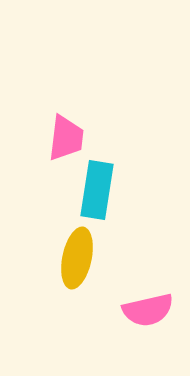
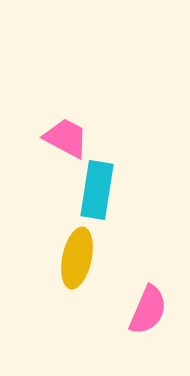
pink trapezoid: rotated 69 degrees counterclockwise
pink semicircle: rotated 54 degrees counterclockwise
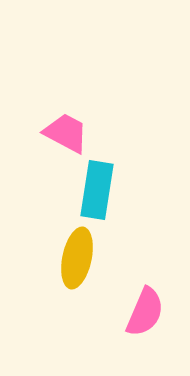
pink trapezoid: moved 5 px up
pink semicircle: moved 3 px left, 2 px down
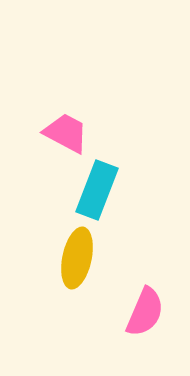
cyan rectangle: rotated 12 degrees clockwise
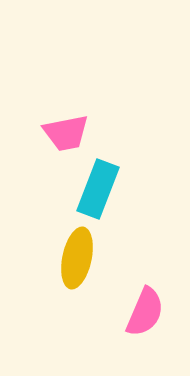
pink trapezoid: rotated 141 degrees clockwise
cyan rectangle: moved 1 px right, 1 px up
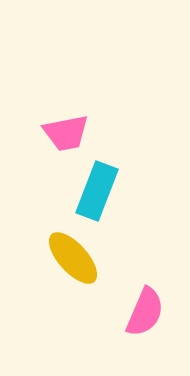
cyan rectangle: moved 1 px left, 2 px down
yellow ellipse: moved 4 px left; rotated 54 degrees counterclockwise
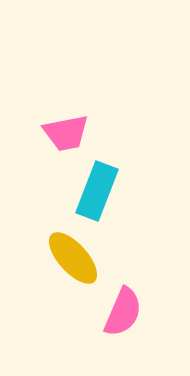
pink semicircle: moved 22 px left
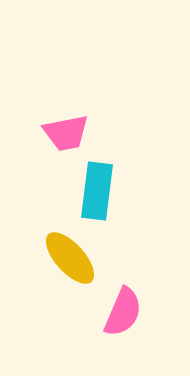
cyan rectangle: rotated 14 degrees counterclockwise
yellow ellipse: moved 3 px left
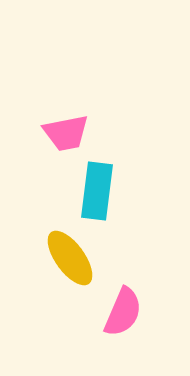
yellow ellipse: rotated 6 degrees clockwise
